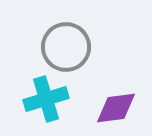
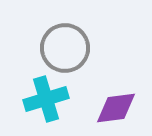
gray circle: moved 1 px left, 1 px down
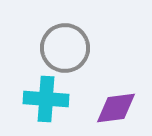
cyan cross: rotated 21 degrees clockwise
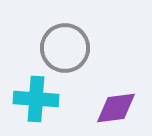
cyan cross: moved 10 px left
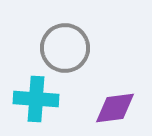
purple diamond: moved 1 px left
